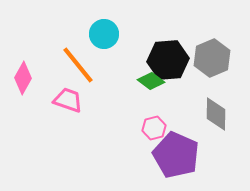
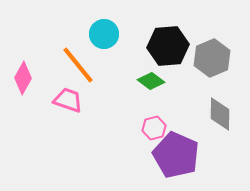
black hexagon: moved 14 px up
gray diamond: moved 4 px right
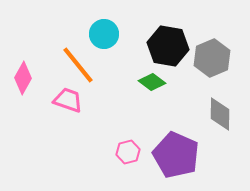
black hexagon: rotated 15 degrees clockwise
green diamond: moved 1 px right, 1 px down
pink hexagon: moved 26 px left, 24 px down
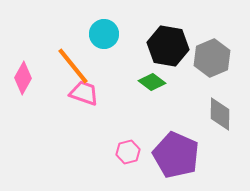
orange line: moved 5 px left, 1 px down
pink trapezoid: moved 16 px right, 7 px up
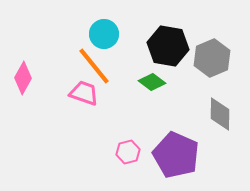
orange line: moved 21 px right
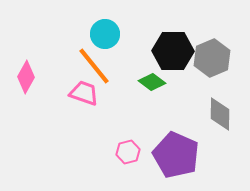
cyan circle: moved 1 px right
black hexagon: moved 5 px right, 5 px down; rotated 9 degrees counterclockwise
pink diamond: moved 3 px right, 1 px up
